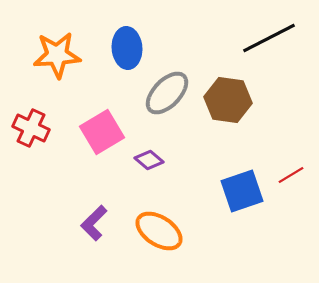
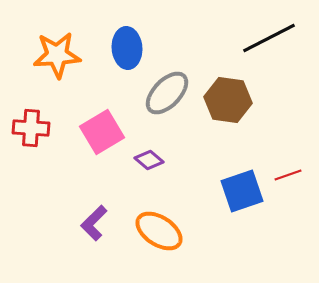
red cross: rotated 21 degrees counterclockwise
red line: moved 3 px left; rotated 12 degrees clockwise
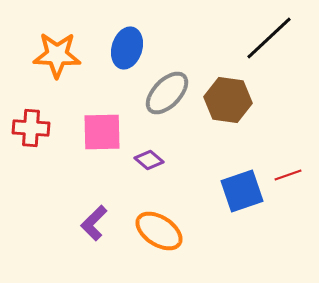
black line: rotated 16 degrees counterclockwise
blue ellipse: rotated 21 degrees clockwise
orange star: rotated 6 degrees clockwise
pink square: rotated 30 degrees clockwise
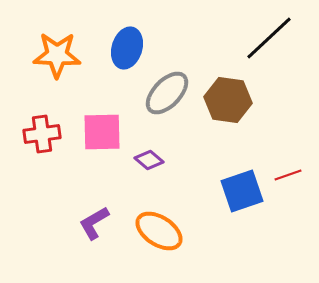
red cross: moved 11 px right, 6 px down; rotated 12 degrees counterclockwise
purple L-shape: rotated 15 degrees clockwise
